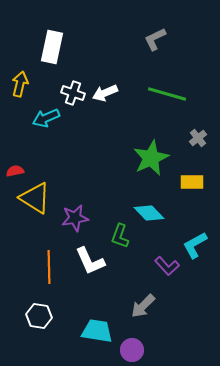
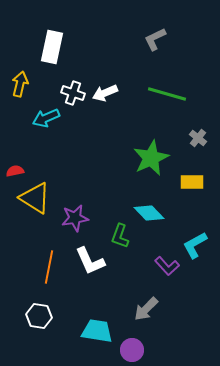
gray cross: rotated 12 degrees counterclockwise
orange line: rotated 12 degrees clockwise
gray arrow: moved 3 px right, 3 px down
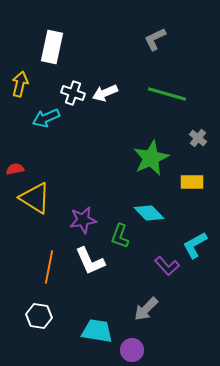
red semicircle: moved 2 px up
purple star: moved 8 px right, 2 px down
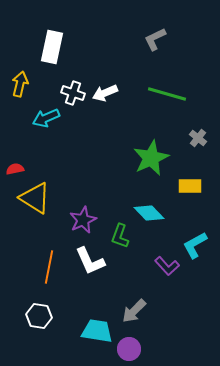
yellow rectangle: moved 2 px left, 4 px down
purple star: rotated 16 degrees counterclockwise
gray arrow: moved 12 px left, 2 px down
purple circle: moved 3 px left, 1 px up
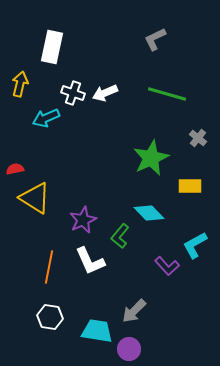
green L-shape: rotated 20 degrees clockwise
white hexagon: moved 11 px right, 1 px down
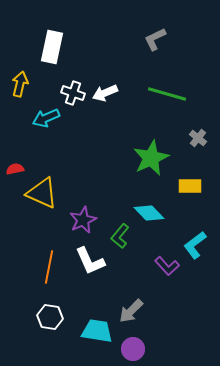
yellow triangle: moved 7 px right, 5 px up; rotated 8 degrees counterclockwise
cyan L-shape: rotated 8 degrees counterclockwise
gray arrow: moved 3 px left
purple circle: moved 4 px right
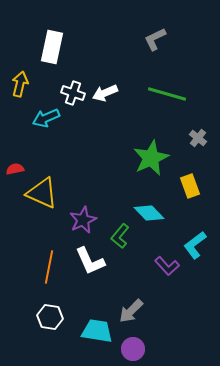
yellow rectangle: rotated 70 degrees clockwise
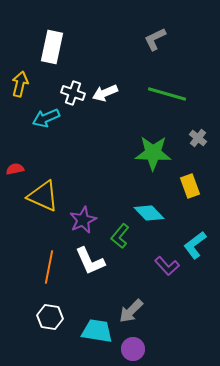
green star: moved 2 px right, 5 px up; rotated 27 degrees clockwise
yellow triangle: moved 1 px right, 3 px down
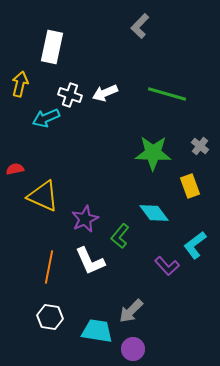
gray L-shape: moved 15 px left, 13 px up; rotated 20 degrees counterclockwise
white cross: moved 3 px left, 2 px down
gray cross: moved 2 px right, 8 px down
cyan diamond: moved 5 px right; rotated 8 degrees clockwise
purple star: moved 2 px right, 1 px up
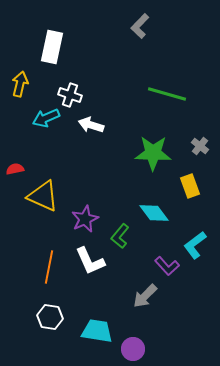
white arrow: moved 14 px left, 32 px down; rotated 40 degrees clockwise
gray arrow: moved 14 px right, 15 px up
